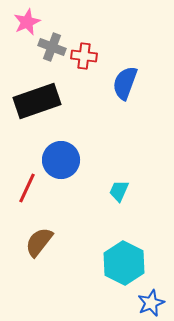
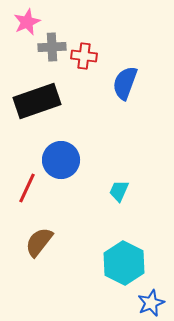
gray cross: rotated 24 degrees counterclockwise
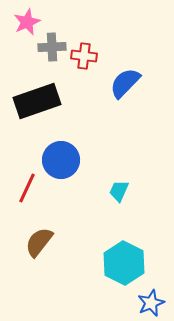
blue semicircle: rotated 24 degrees clockwise
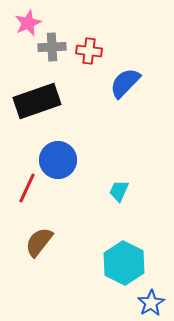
pink star: moved 1 px right, 1 px down
red cross: moved 5 px right, 5 px up
blue circle: moved 3 px left
blue star: rotated 8 degrees counterclockwise
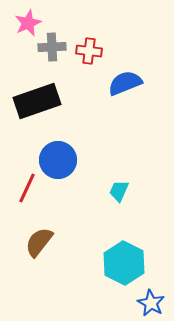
blue semicircle: rotated 24 degrees clockwise
blue star: rotated 12 degrees counterclockwise
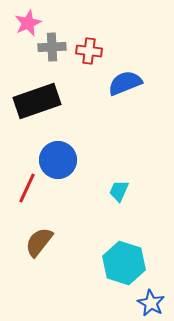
cyan hexagon: rotated 9 degrees counterclockwise
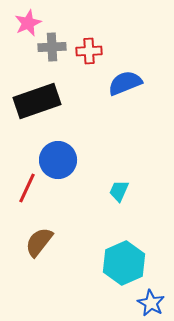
red cross: rotated 10 degrees counterclockwise
cyan hexagon: rotated 18 degrees clockwise
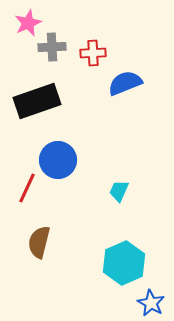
red cross: moved 4 px right, 2 px down
brown semicircle: rotated 24 degrees counterclockwise
